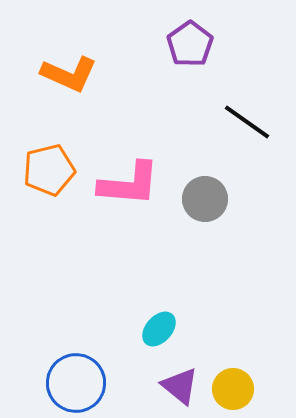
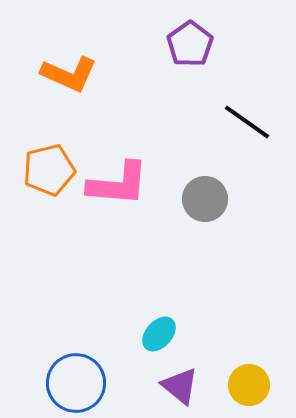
pink L-shape: moved 11 px left
cyan ellipse: moved 5 px down
yellow circle: moved 16 px right, 4 px up
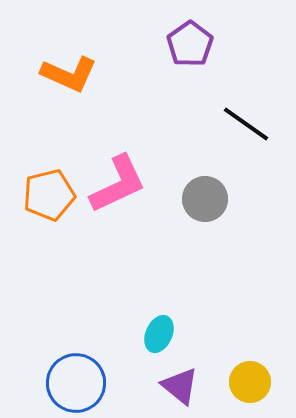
black line: moved 1 px left, 2 px down
orange pentagon: moved 25 px down
pink L-shape: rotated 30 degrees counterclockwise
cyan ellipse: rotated 18 degrees counterclockwise
yellow circle: moved 1 px right, 3 px up
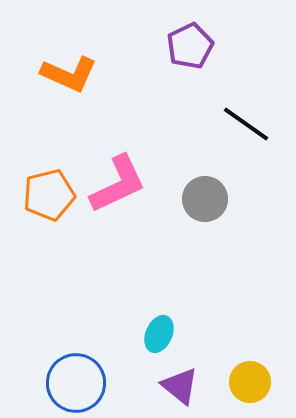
purple pentagon: moved 2 px down; rotated 9 degrees clockwise
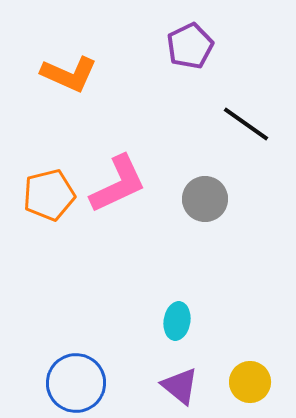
cyan ellipse: moved 18 px right, 13 px up; rotated 15 degrees counterclockwise
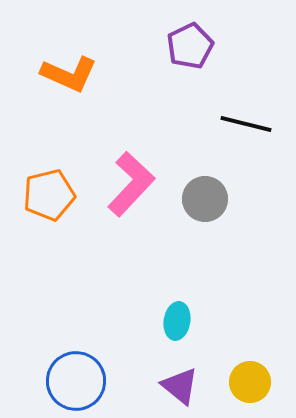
black line: rotated 21 degrees counterclockwise
pink L-shape: moved 13 px right; rotated 22 degrees counterclockwise
blue circle: moved 2 px up
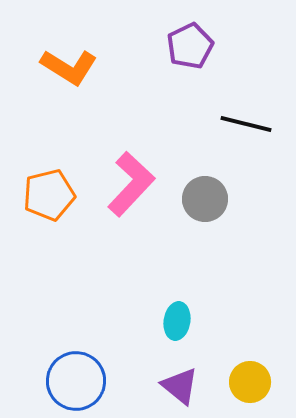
orange L-shape: moved 7 px up; rotated 8 degrees clockwise
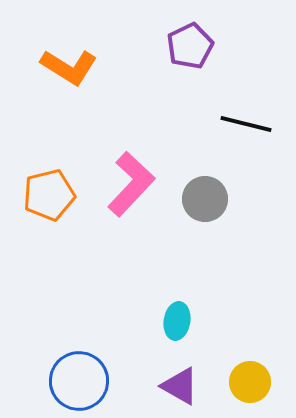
blue circle: moved 3 px right
purple triangle: rotated 9 degrees counterclockwise
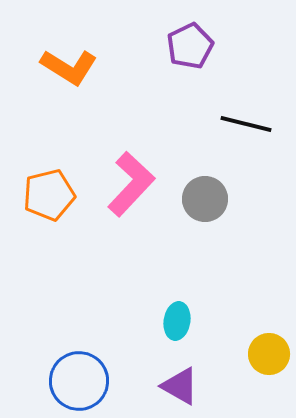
yellow circle: moved 19 px right, 28 px up
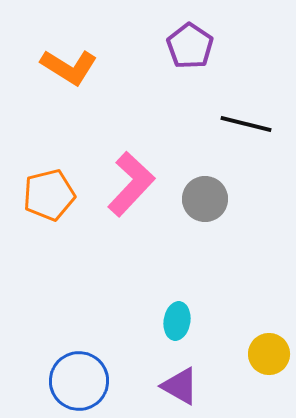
purple pentagon: rotated 12 degrees counterclockwise
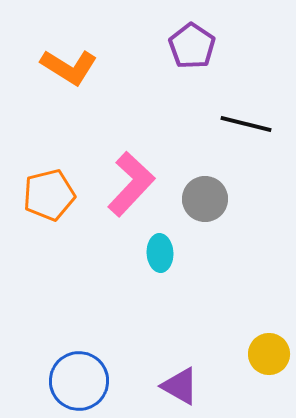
purple pentagon: moved 2 px right
cyan ellipse: moved 17 px left, 68 px up; rotated 12 degrees counterclockwise
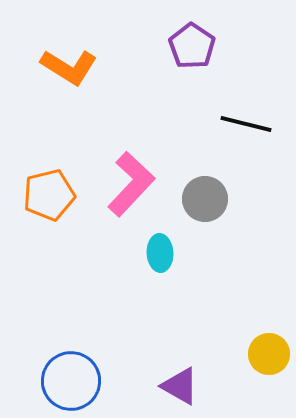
blue circle: moved 8 px left
